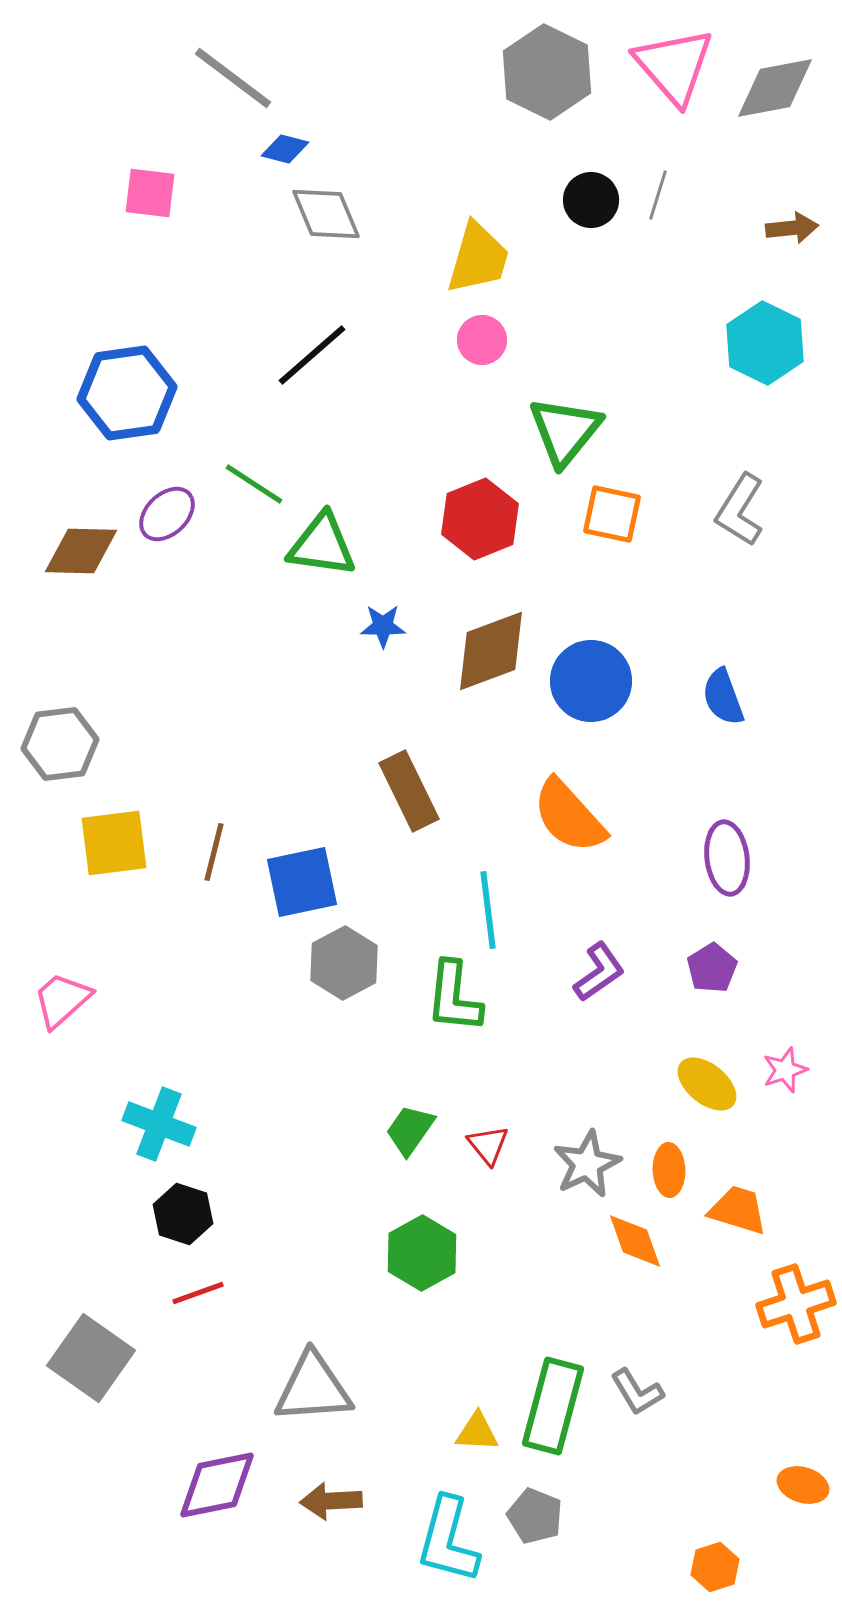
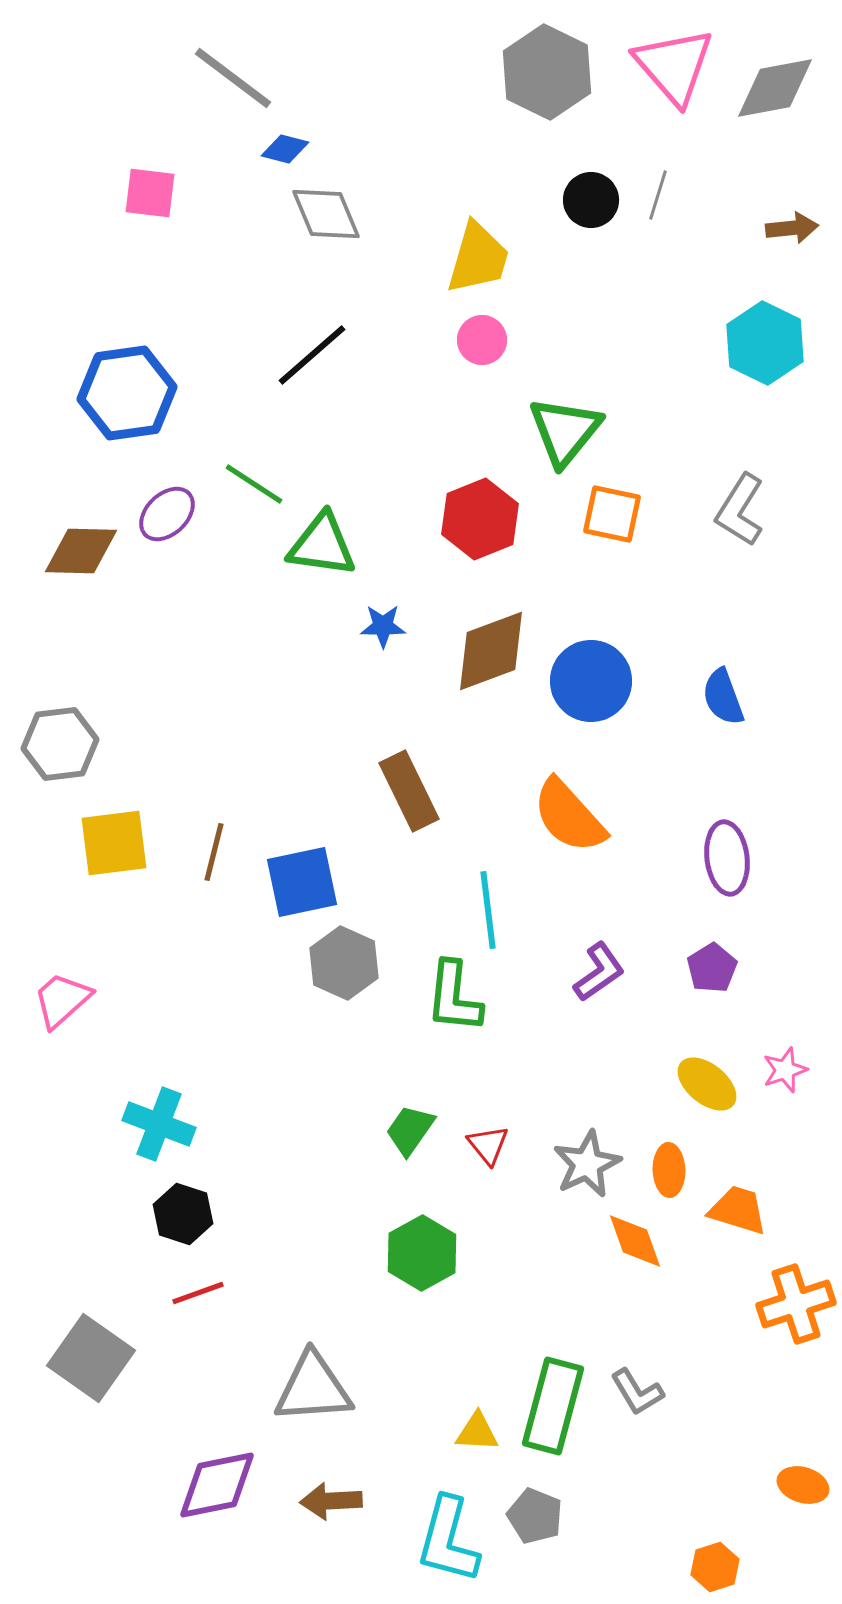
gray hexagon at (344, 963): rotated 8 degrees counterclockwise
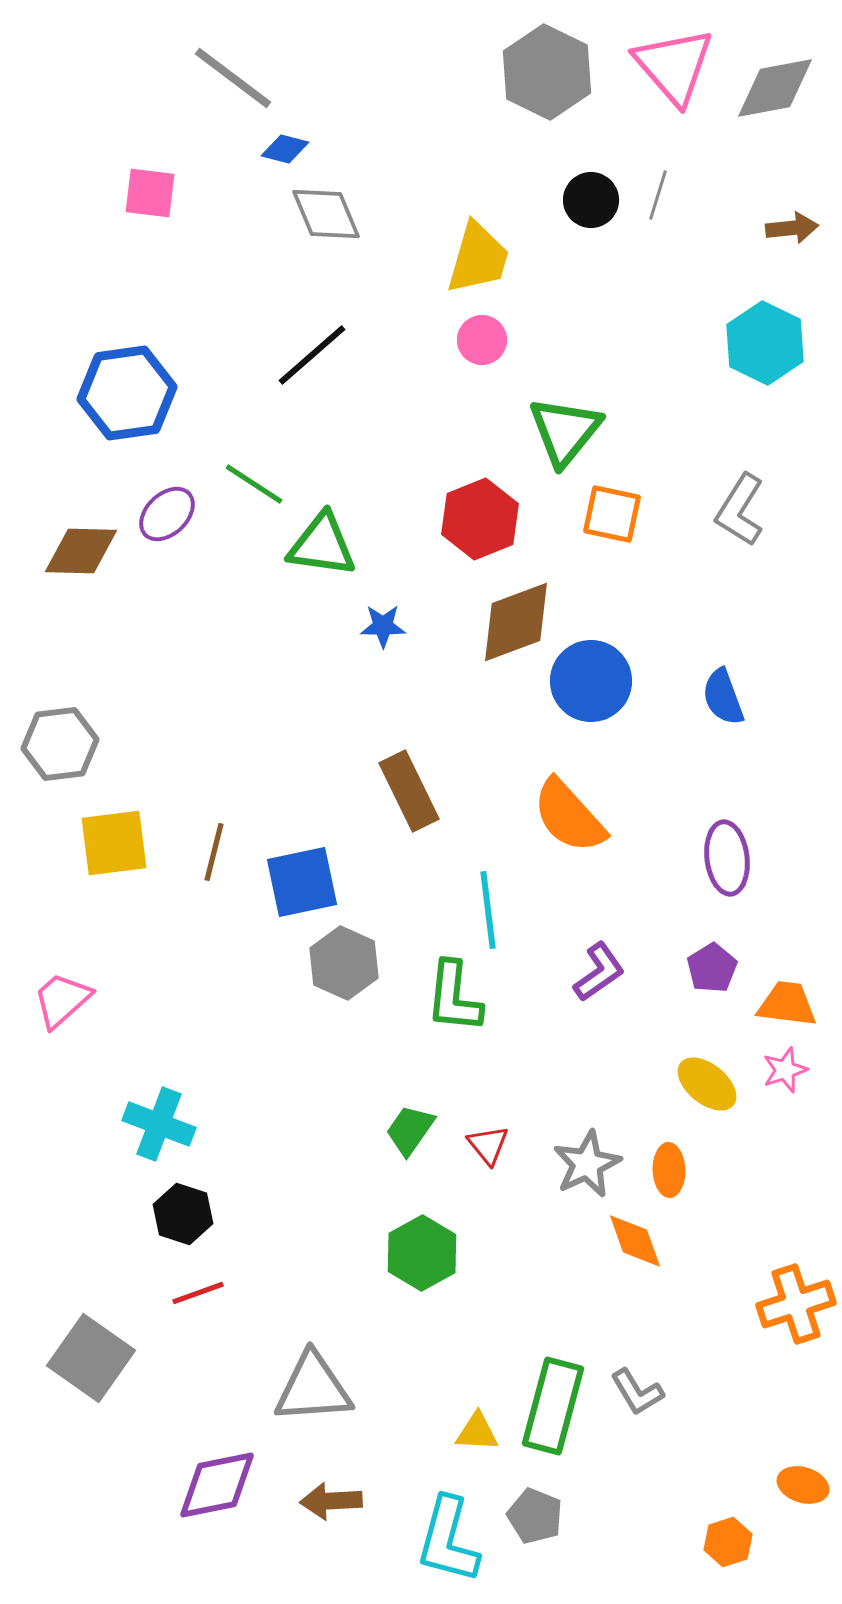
brown diamond at (491, 651): moved 25 px right, 29 px up
orange trapezoid at (738, 1210): moved 49 px right, 206 px up; rotated 10 degrees counterclockwise
orange hexagon at (715, 1567): moved 13 px right, 25 px up
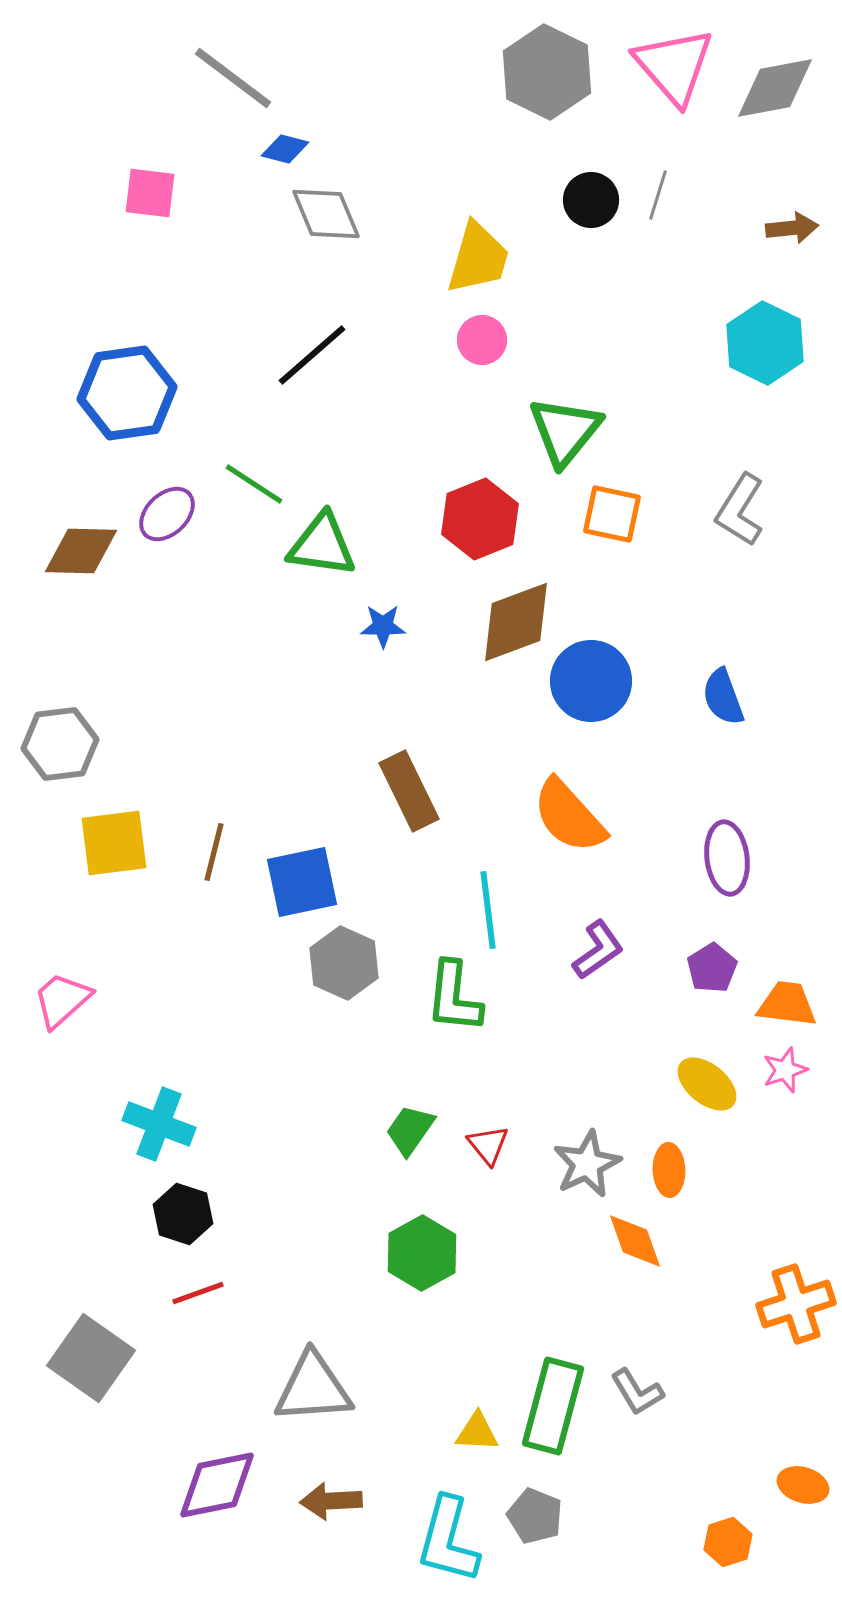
purple L-shape at (599, 972): moved 1 px left, 22 px up
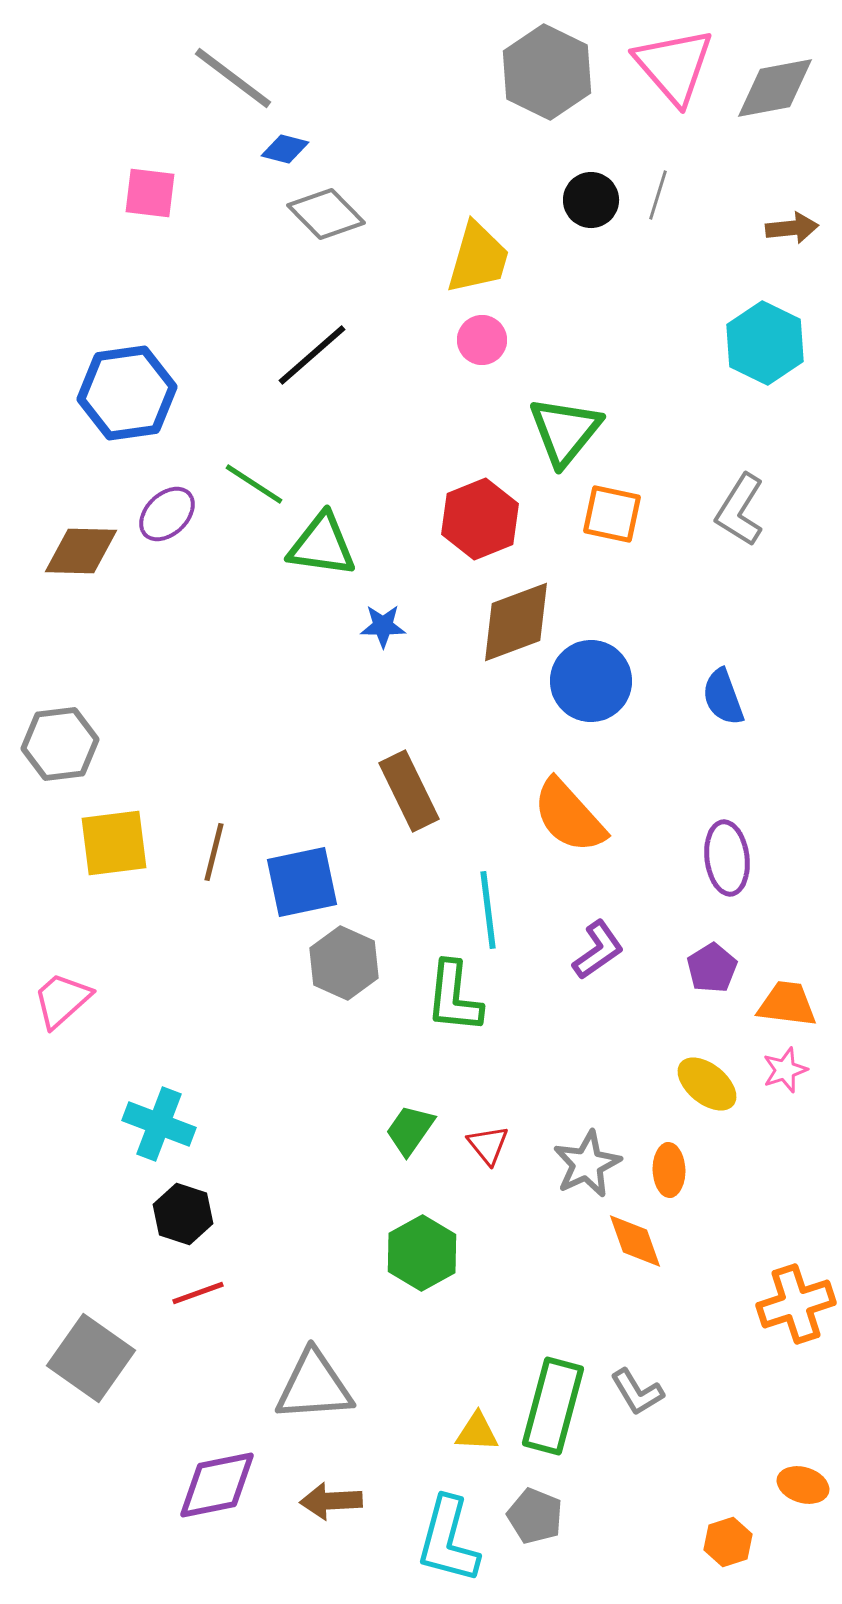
gray diamond at (326, 214): rotated 22 degrees counterclockwise
gray triangle at (313, 1388): moved 1 px right, 2 px up
